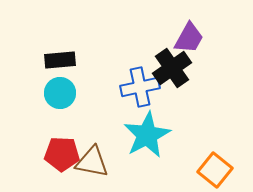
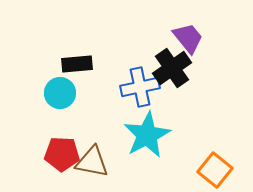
purple trapezoid: moved 1 px left; rotated 68 degrees counterclockwise
black rectangle: moved 17 px right, 4 px down
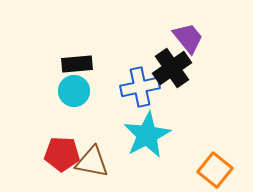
cyan circle: moved 14 px right, 2 px up
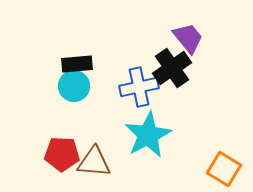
blue cross: moved 1 px left
cyan circle: moved 5 px up
cyan star: moved 1 px right
brown triangle: moved 2 px right; rotated 6 degrees counterclockwise
orange square: moved 9 px right, 1 px up; rotated 8 degrees counterclockwise
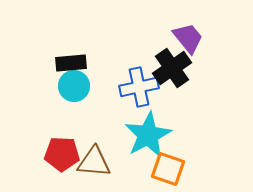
black rectangle: moved 6 px left, 1 px up
orange square: moved 56 px left; rotated 12 degrees counterclockwise
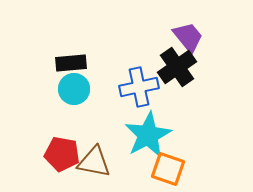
purple trapezoid: moved 1 px up
black cross: moved 5 px right, 1 px up
cyan circle: moved 3 px down
red pentagon: rotated 8 degrees clockwise
brown triangle: rotated 6 degrees clockwise
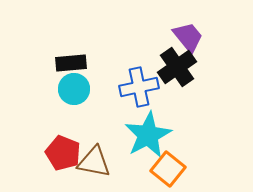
red pentagon: moved 1 px right, 1 px up; rotated 12 degrees clockwise
orange square: rotated 20 degrees clockwise
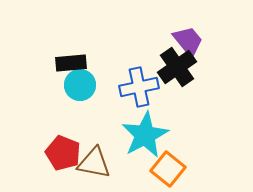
purple trapezoid: moved 4 px down
cyan circle: moved 6 px right, 4 px up
cyan star: moved 3 px left
brown triangle: moved 1 px down
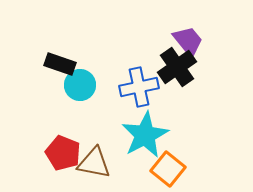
black rectangle: moved 11 px left, 1 px down; rotated 24 degrees clockwise
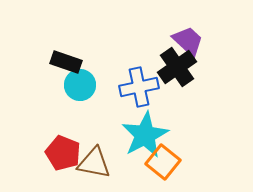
purple trapezoid: rotated 8 degrees counterclockwise
black rectangle: moved 6 px right, 2 px up
orange square: moved 5 px left, 7 px up
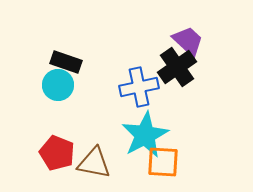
cyan circle: moved 22 px left
red pentagon: moved 6 px left
orange square: rotated 36 degrees counterclockwise
